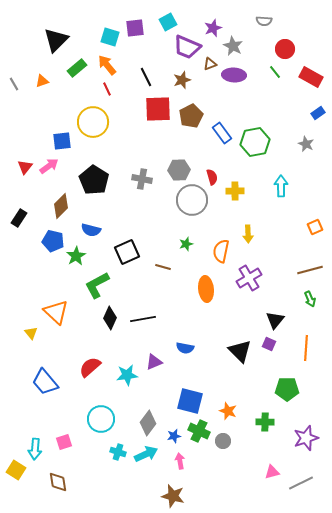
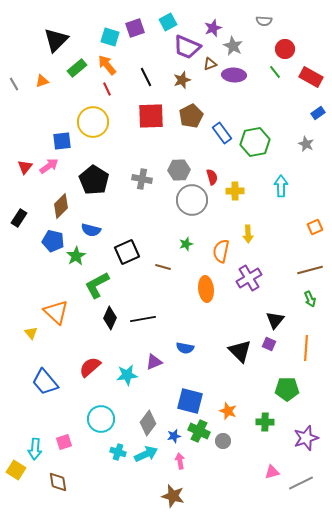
purple square at (135, 28): rotated 12 degrees counterclockwise
red square at (158, 109): moved 7 px left, 7 px down
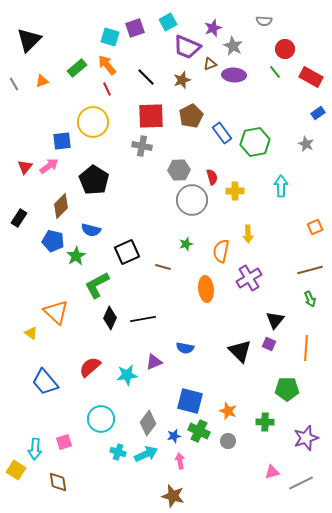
black triangle at (56, 40): moved 27 px left
black line at (146, 77): rotated 18 degrees counterclockwise
gray cross at (142, 179): moved 33 px up
yellow triangle at (31, 333): rotated 16 degrees counterclockwise
gray circle at (223, 441): moved 5 px right
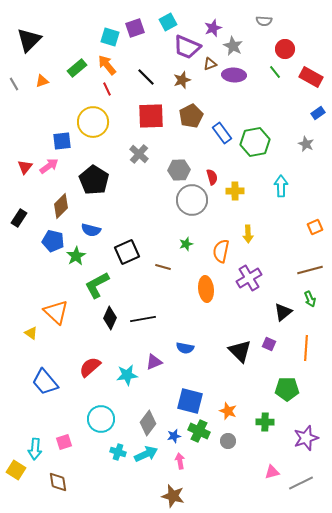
gray cross at (142, 146): moved 3 px left, 8 px down; rotated 30 degrees clockwise
black triangle at (275, 320): moved 8 px right, 8 px up; rotated 12 degrees clockwise
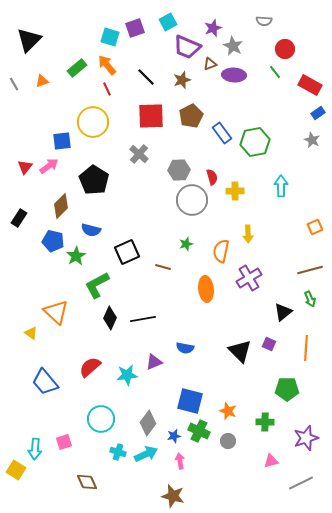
red rectangle at (311, 77): moved 1 px left, 8 px down
gray star at (306, 144): moved 6 px right, 4 px up
pink triangle at (272, 472): moved 1 px left, 11 px up
brown diamond at (58, 482): moved 29 px right; rotated 15 degrees counterclockwise
